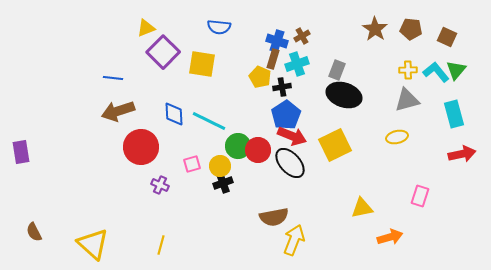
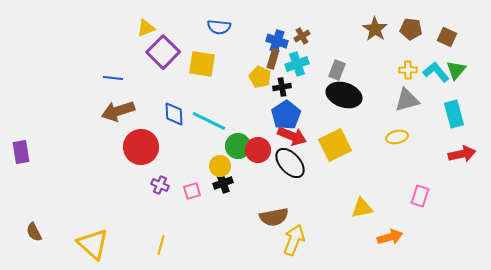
pink square at (192, 164): moved 27 px down
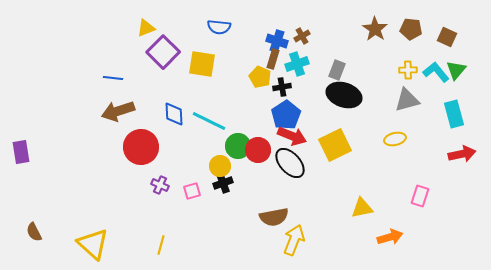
yellow ellipse at (397, 137): moved 2 px left, 2 px down
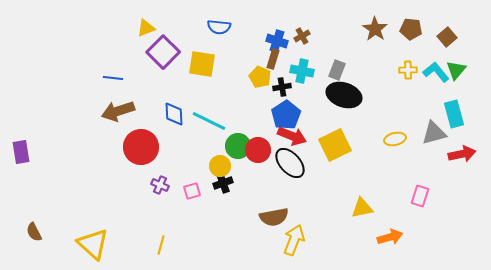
brown square at (447, 37): rotated 24 degrees clockwise
cyan cross at (297, 64): moved 5 px right, 7 px down; rotated 30 degrees clockwise
gray triangle at (407, 100): moved 27 px right, 33 px down
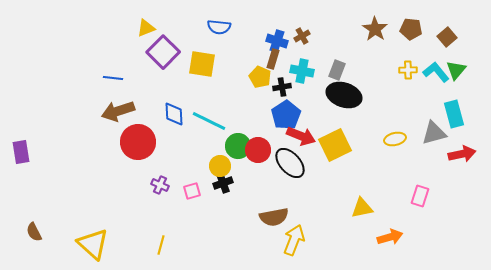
red arrow at (292, 136): moved 9 px right
red circle at (141, 147): moved 3 px left, 5 px up
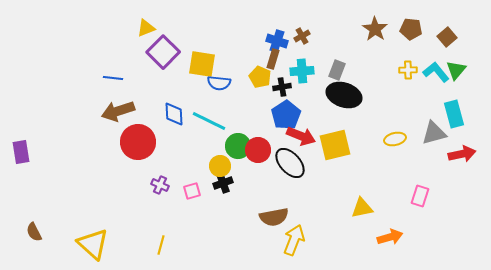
blue semicircle at (219, 27): moved 56 px down
cyan cross at (302, 71): rotated 15 degrees counterclockwise
yellow square at (335, 145): rotated 12 degrees clockwise
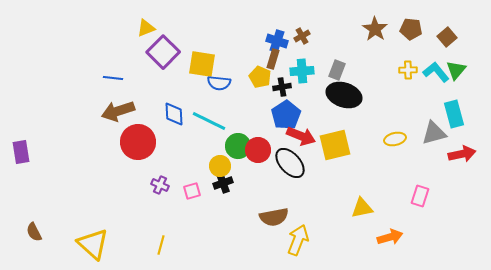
yellow arrow at (294, 240): moved 4 px right
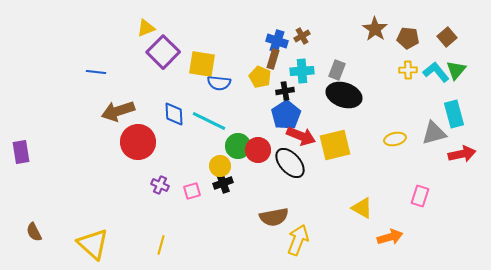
brown pentagon at (411, 29): moved 3 px left, 9 px down
blue line at (113, 78): moved 17 px left, 6 px up
black cross at (282, 87): moved 3 px right, 4 px down
yellow triangle at (362, 208): rotated 40 degrees clockwise
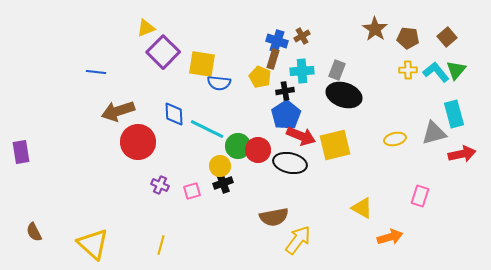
cyan line at (209, 121): moved 2 px left, 8 px down
black ellipse at (290, 163): rotated 36 degrees counterclockwise
yellow arrow at (298, 240): rotated 16 degrees clockwise
